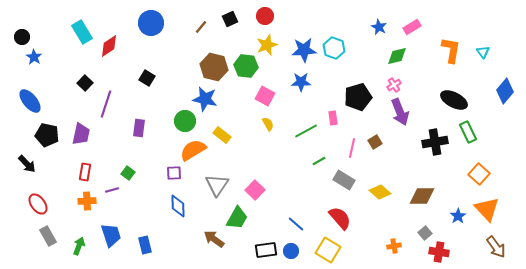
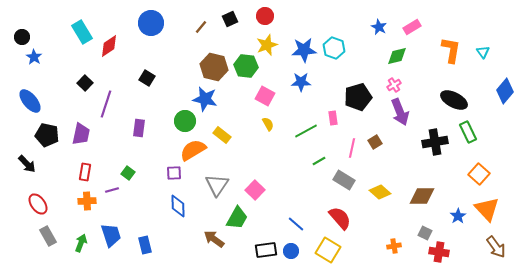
gray square at (425, 233): rotated 24 degrees counterclockwise
green arrow at (79, 246): moved 2 px right, 3 px up
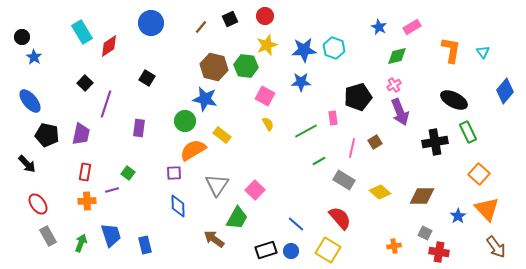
black rectangle at (266, 250): rotated 10 degrees counterclockwise
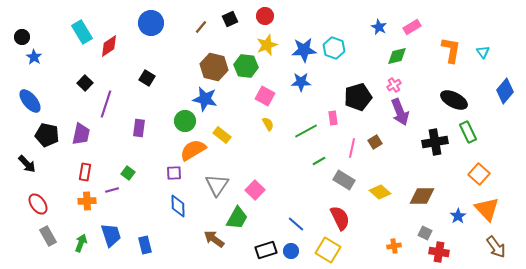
red semicircle at (340, 218): rotated 15 degrees clockwise
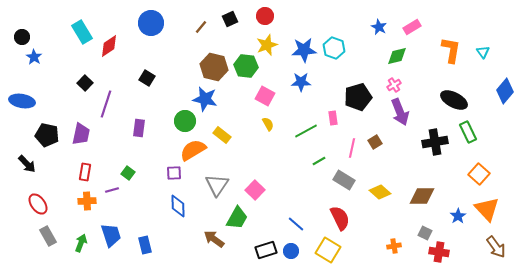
blue ellipse at (30, 101): moved 8 px left; rotated 40 degrees counterclockwise
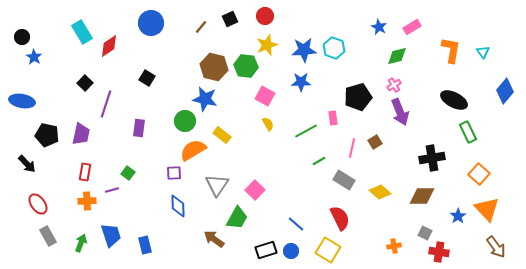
black cross at (435, 142): moved 3 px left, 16 px down
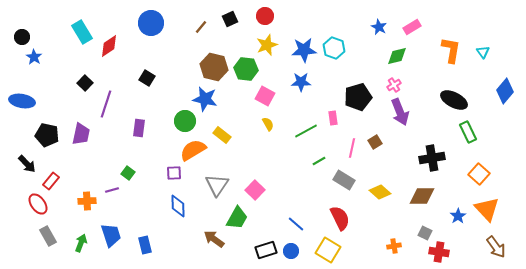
green hexagon at (246, 66): moved 3 px down
red rectangle at (85, 172): moved 34 px left, 9 px down; rotated 30 degrees clockwise
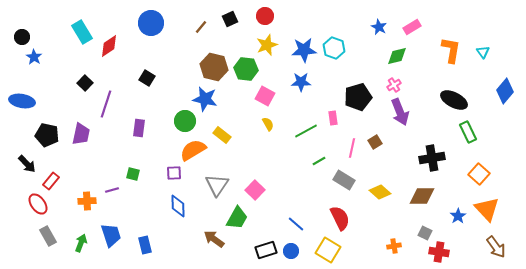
green square at (128, 173): moved 5 px right, 1 px down; rotated 24 degrees counterclockwise
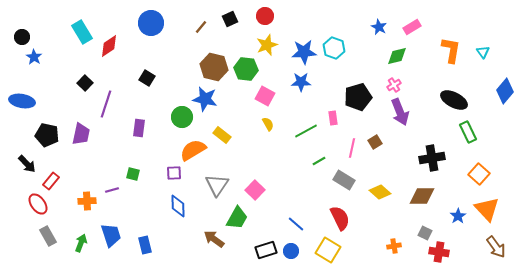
blue star at (304, 50): moved 2 px down
green circle at (185, 121): moved 3 px left, 4 px up
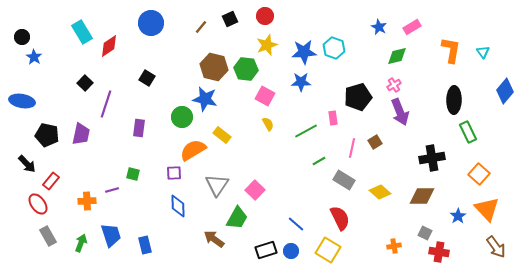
black ellipse at (454, 100): rotated 64 degrees clockwise
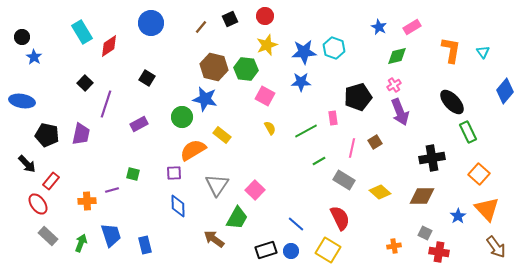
black ellipse at (454, 100): moved 2 px left, 2 px down; rotated 44 degrees counterclockwise
yellow semicircle at (268, 124): moved 2 px right, 4 px down
purple rectangle at (139, 128): moved 4 px up; rotated 54 degrees clockwise
gray rectangle at (48, 236): rotated 18 degrees counterclockwise
